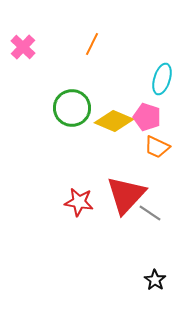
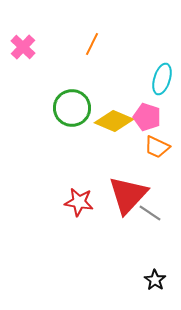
red triangle: moved 2 px right
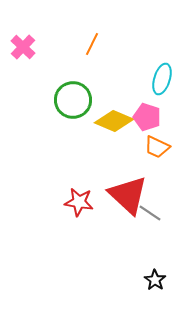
green circle: moved 1 px right, 8 px up
red triangle: rotated 30 degrees counterclockwise
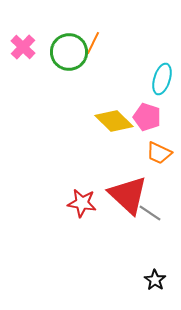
orange line: moved 1 px right, 1 px up
green circle: moved 4 px left, 48 px up
yellow diamond: rotated 21 degrees clockwise
orange trapezoid: moved 2 px right, 6 px down
red star: moved 3 px right, 1 px down
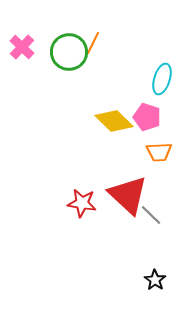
pink cross: moved 1 px left
orange trapezoid: moved 1 px up; rotated 28 degrees counterclockwise
gray line: moved 1 px right, 2 px down; rotated 10 degrees clockwise
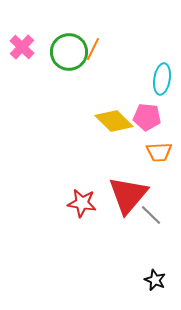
orange line: moved 6 px down
cyan ellipse: rotated 8 degrees counterclockwise
pink pentagon: rotated 12 degrees counterclockwise
red triangle: rotated 27 degrees clockwise
black star: rotated 10 degrees counterclockwise
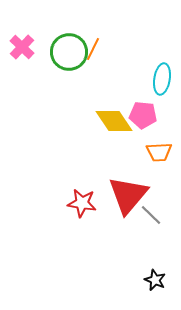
pink pentagon: moved 4 px left, 2 px up
yellow diamond: rotated 12 degrees clockwise
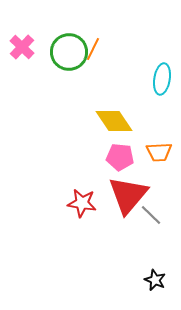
pink pentagon: moved 23 px left, 42 px down
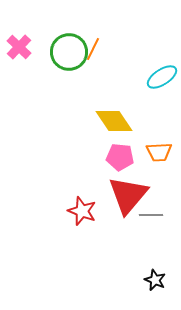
pink cross: moved 3 px left
cyan ellipse: moved 2 px up; rotated 48 degrees clockwise
red star: moved 8 px down; rotated 12 degrees clockwise
gray line: rotated 45 degrees counterclockwise
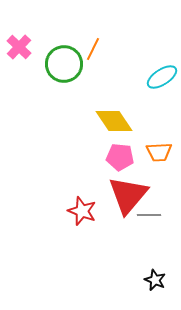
green circle: moved 5 px left, 12 px down
gray line: moved 2 px left
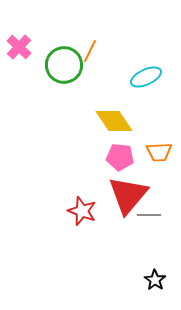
orange line: moved 3 px left, 2 px down
green circle: moved 1 px down
cyan ellipse: moved 16 px left; rotated 8 degrees clockwise
black star: rotated 10 degrees clockwise
